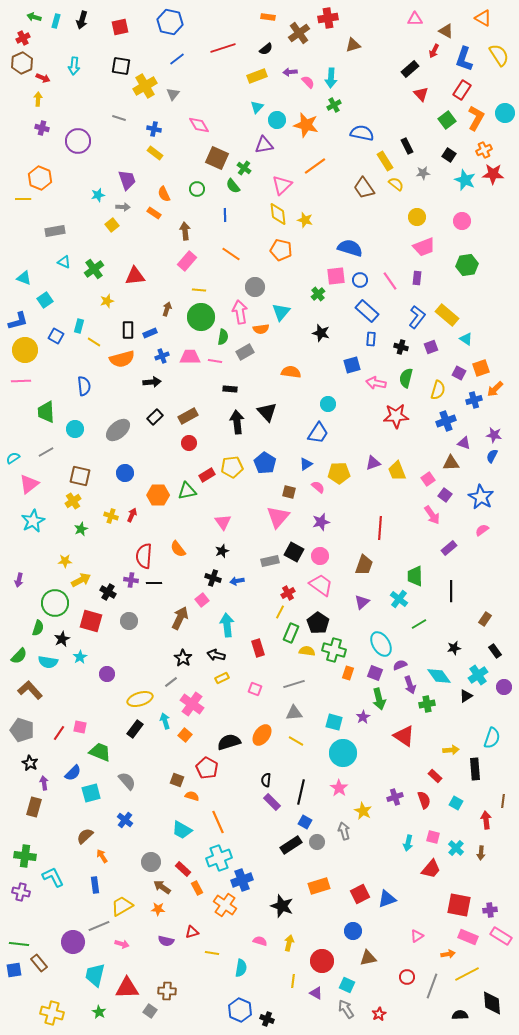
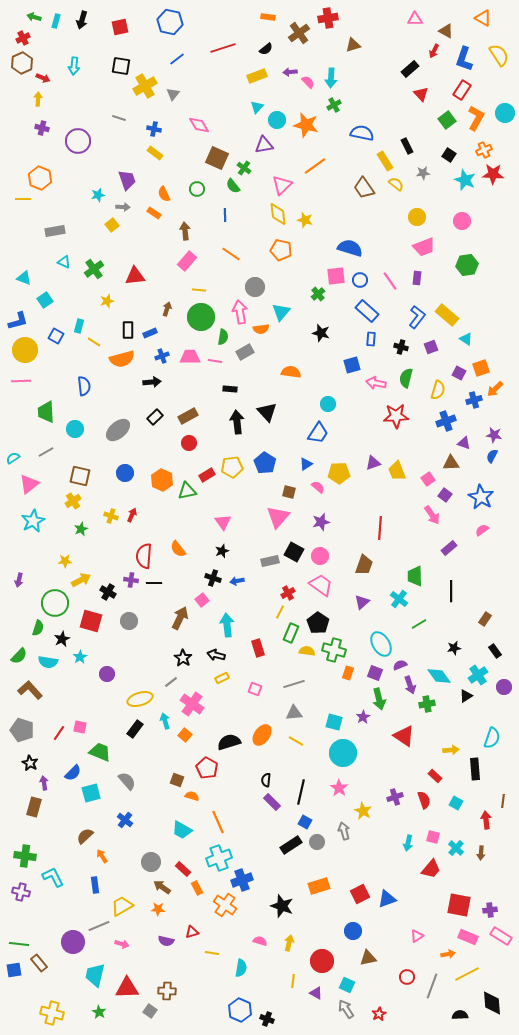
orange hexagon at (158, 495): moved 4 px right, 15 px up; rotated 25 degrees clockwise
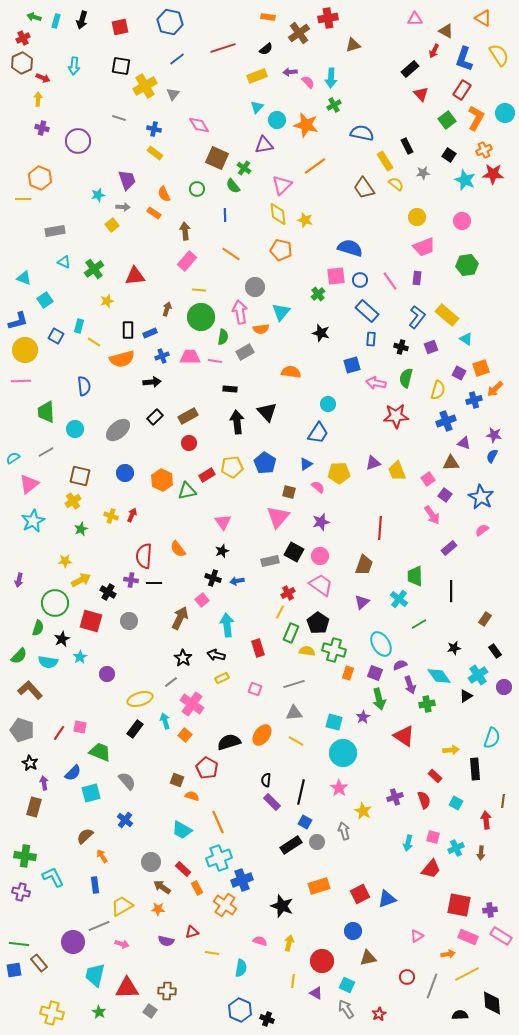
cyan cross at (456, 848): rotated 21 degrees clockwise
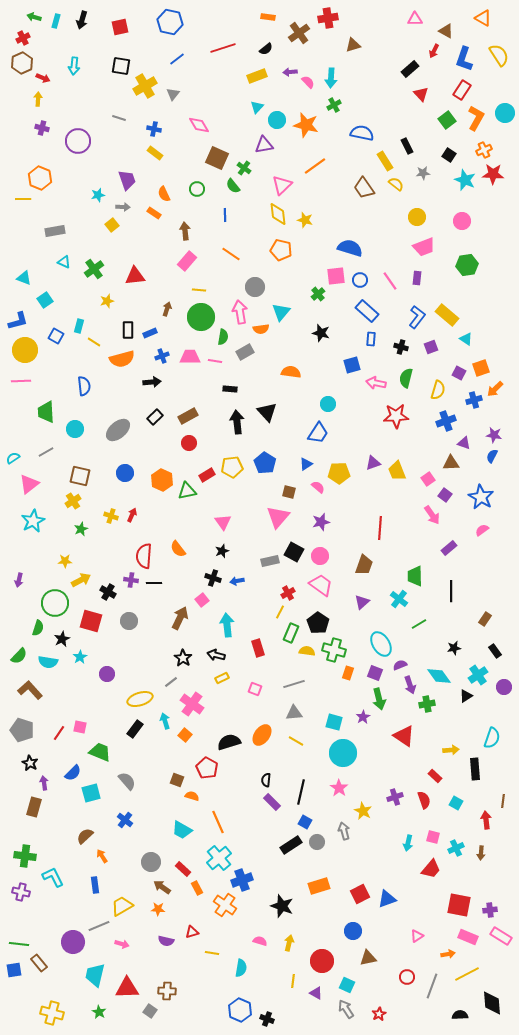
cyan cross at (219, 858): rotated 20 degrees counterclockwise
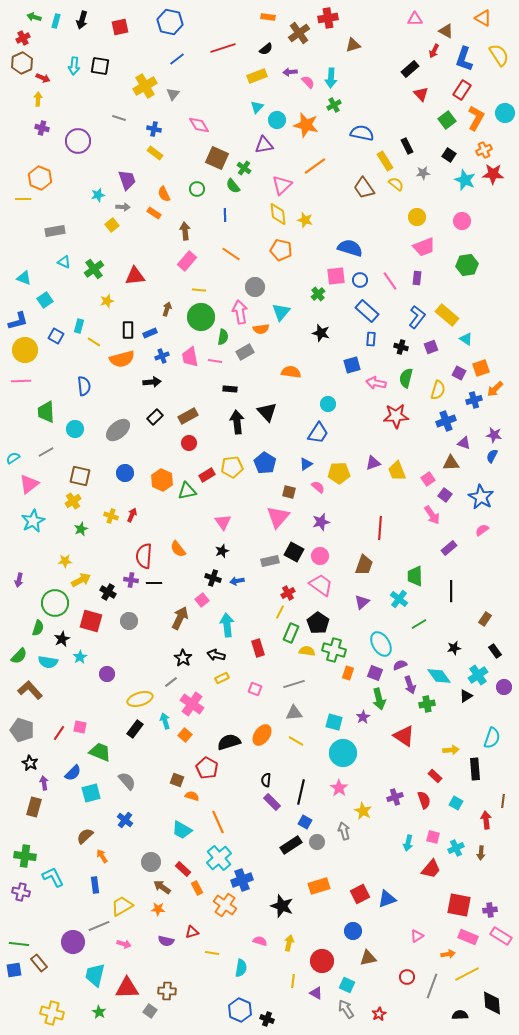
black square at (121, 66): moved 21 px left
pink trapezoid at (190, 357): rotated 100 degrees counterclockwise
pink arrow at (122, 944): moved 2 px right
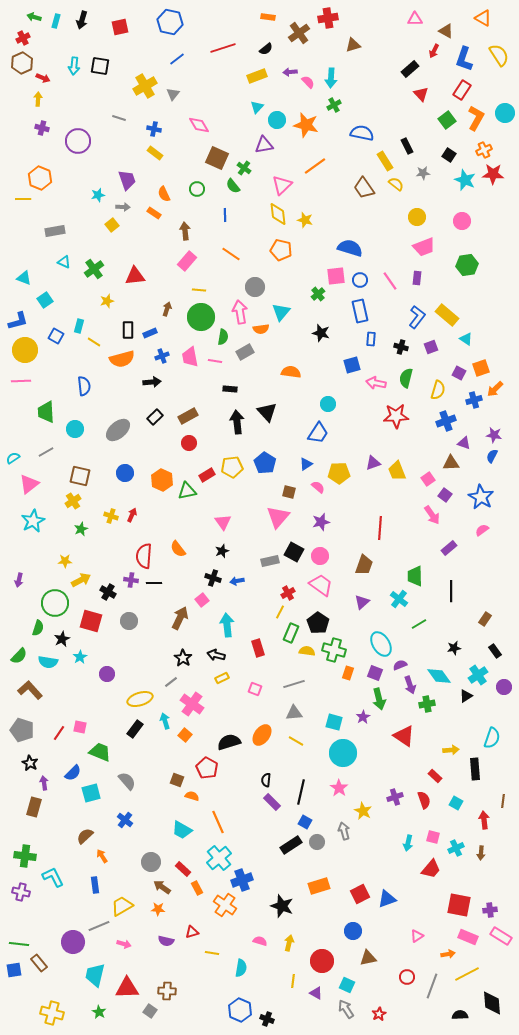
blue rectangle at (367, 311): moved 7 px left; rotated 35 degrees clockwise
red arrow at (486, 820): moved 2 px left
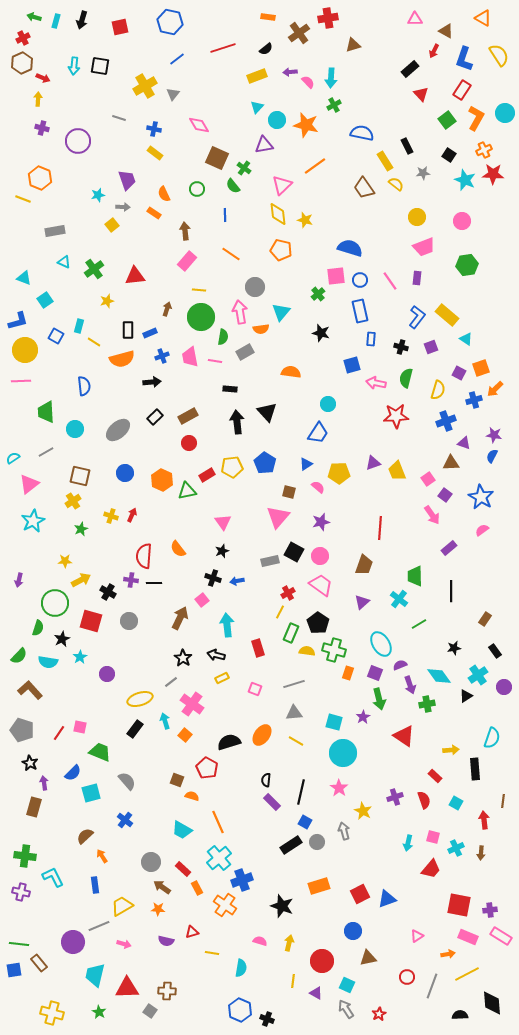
yellow line at (23, 199): rotated 21 degrees clockwise
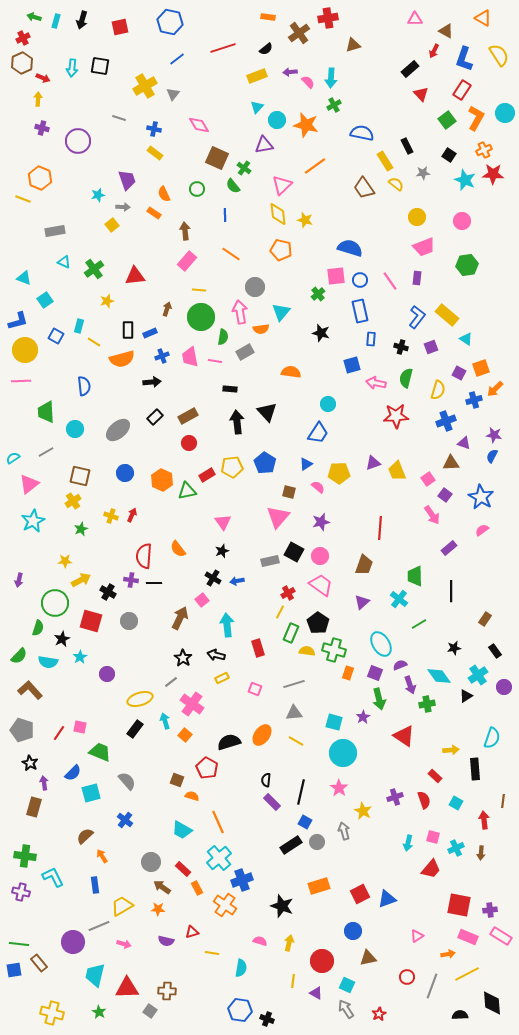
cyan arrow at (74, 66): moved 2 px left, 2 px down
black cross at (213, 578): rotated 14 degrees clockwise
blue hexagon at (240, 1010): rotated 15 degrees counterclockwise
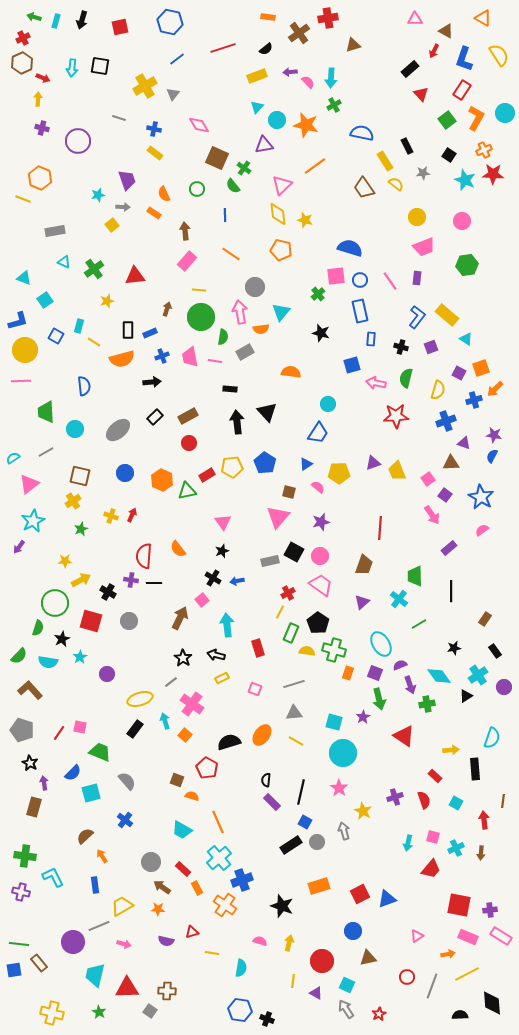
purple arrow at (19, 580): moved 33 px up; rotated 24 degrees clockwise
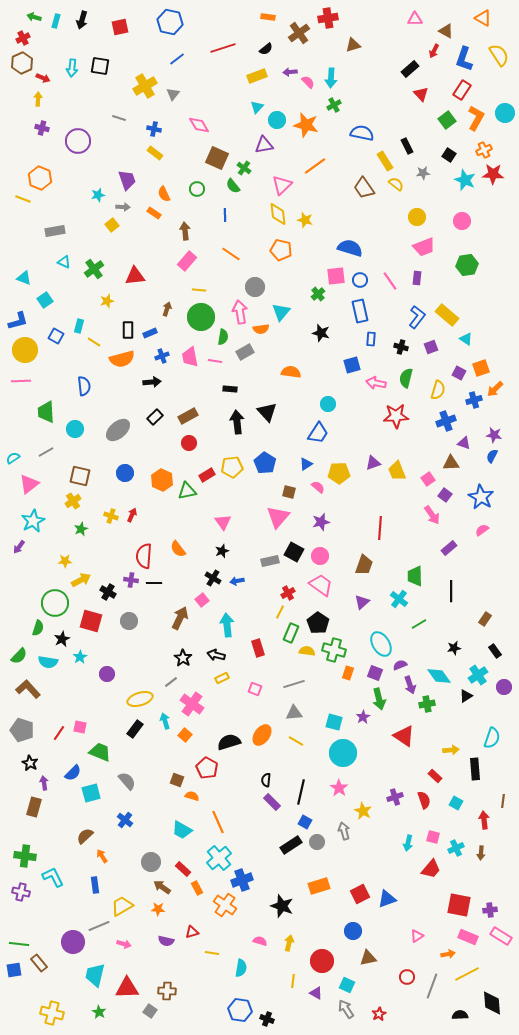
brown L-shape at (30, 690): moved 2 px left, 1 px up
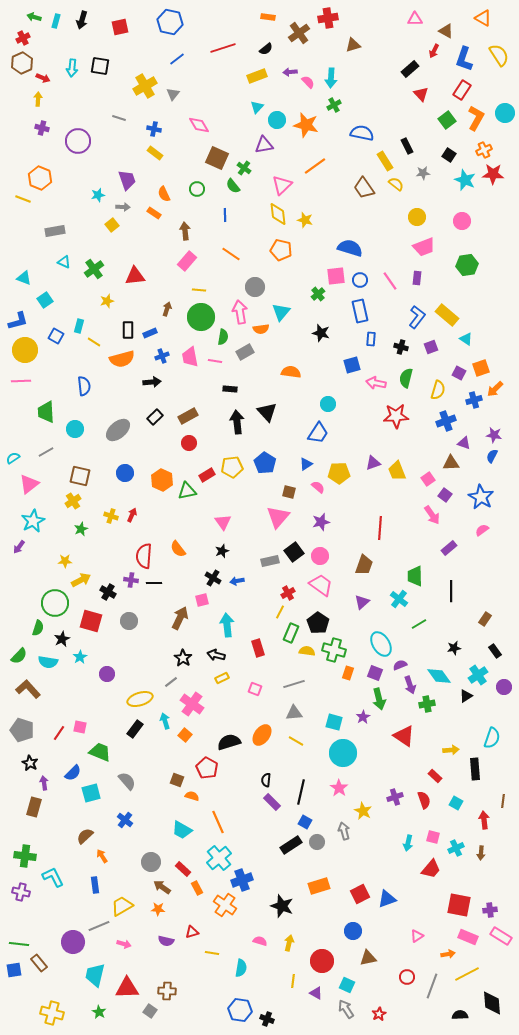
black square at (294, 552): rotated 24 degrees clockwise
pink square at (202, 600): rotated 24 degrees clockwise
